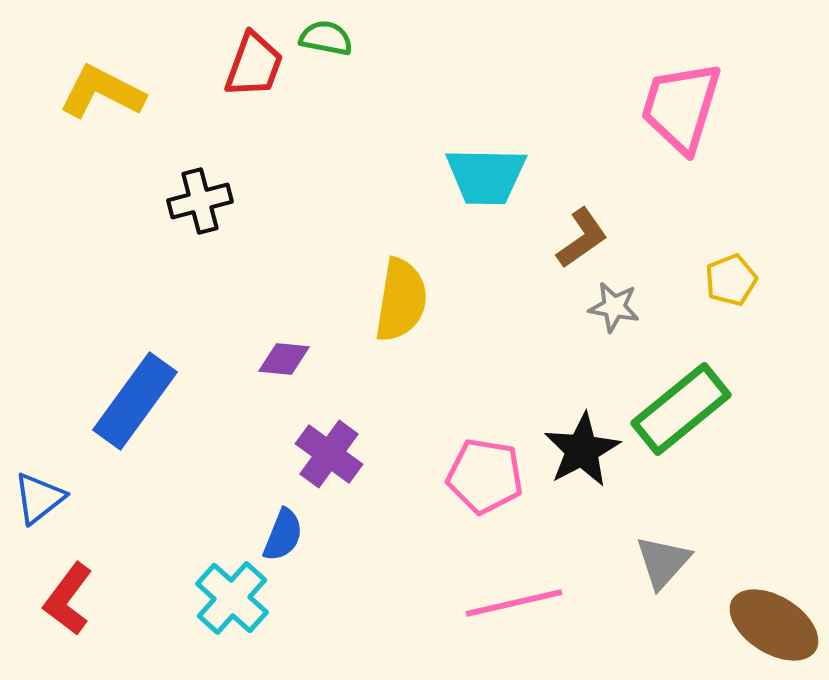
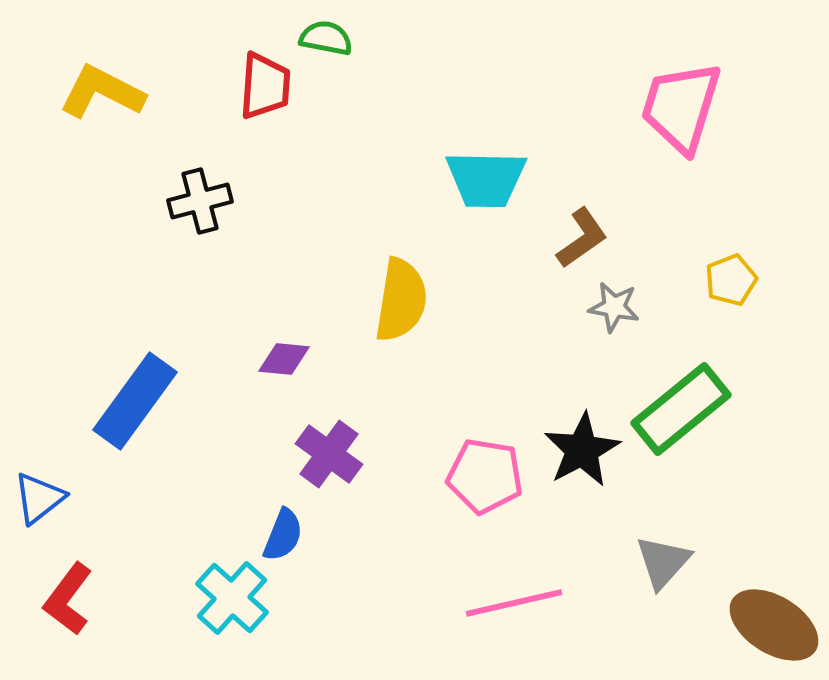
red trapezoid: moved 11 px right, 21 px down; rotated 16 degrees counterclockwise
cyan trapezoid: moved 3 px down
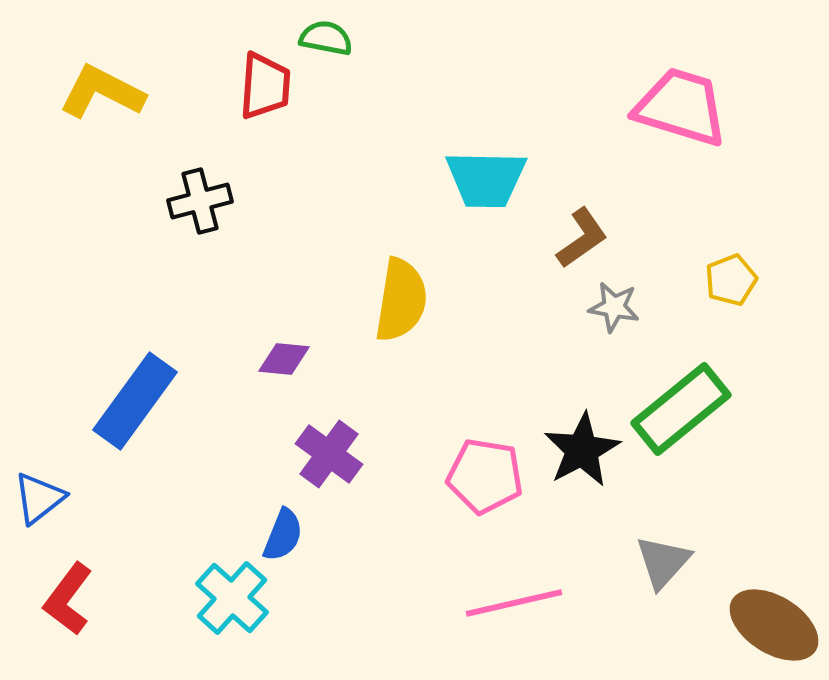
pink trapezoid: rotated 90 degrees clockwise
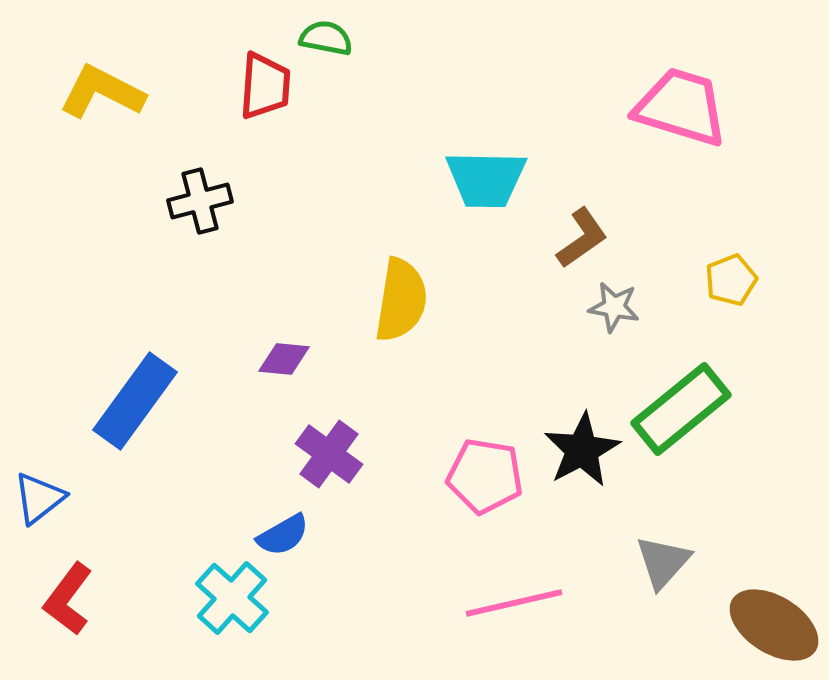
blue semicircle: rotated 38 degrees clockwise
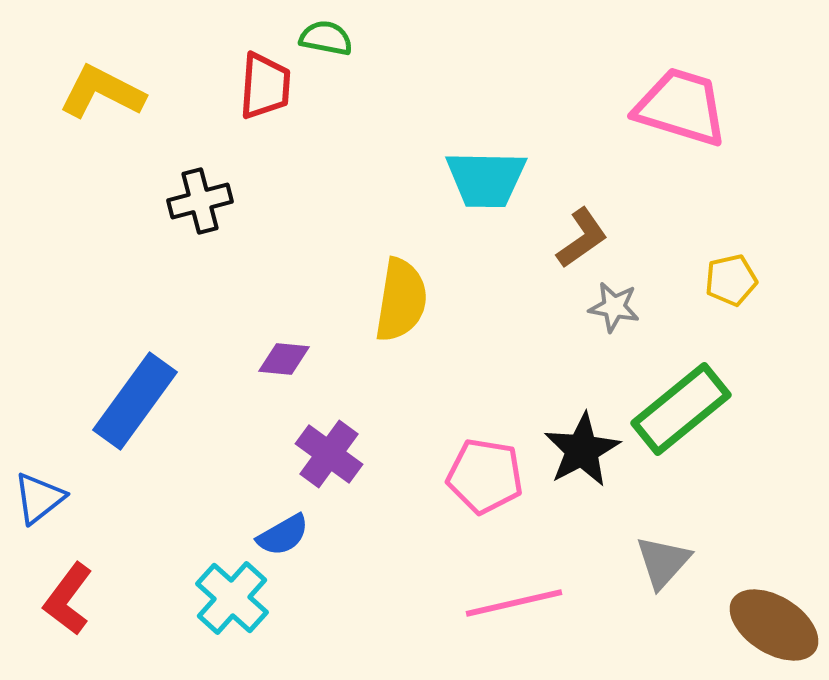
yellow pentagon: rotated 9 degrees clockwise
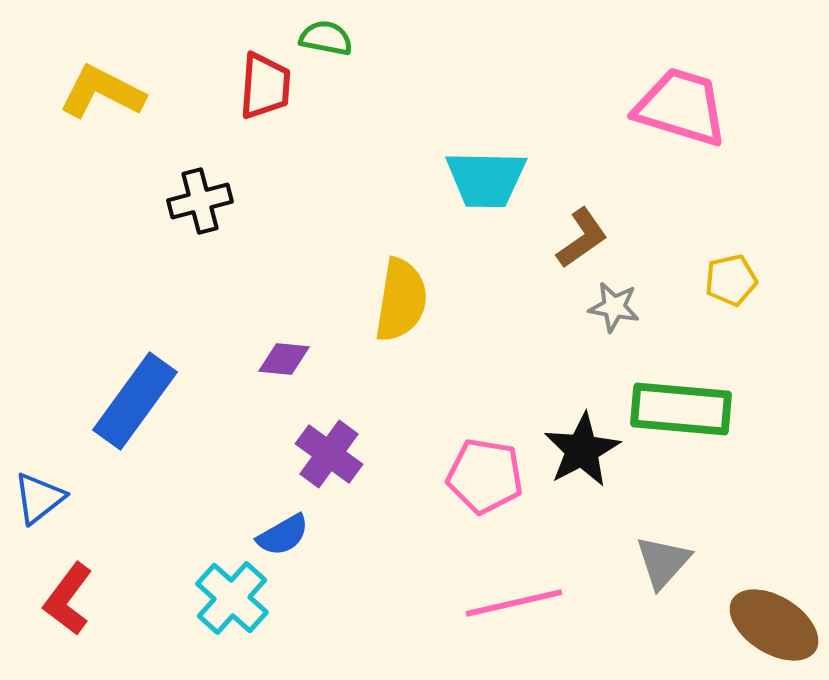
green rectangle: rotated 44 degrees clockwise
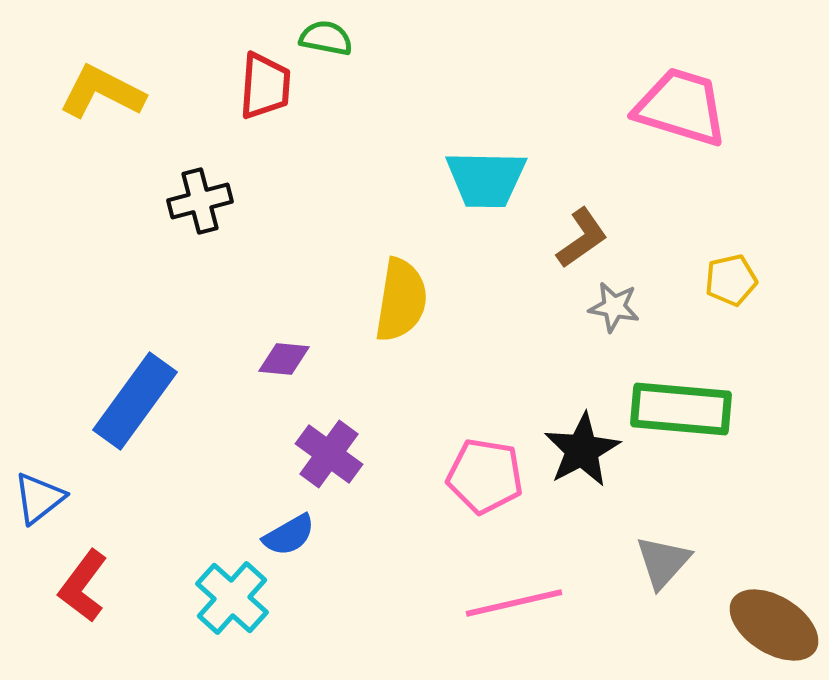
blue semicircle: moved 6 px right
red L-shape: moved 15 px right, 13 px up
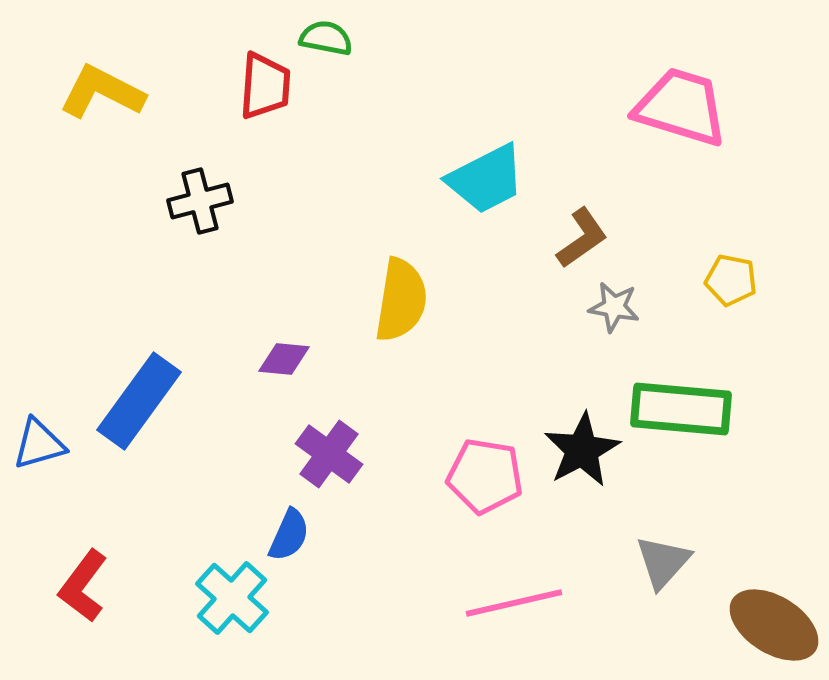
cyan trapezoid: rotated 28 degrees counterclockwise
yellow pentagon: rotated 24 degrees clockwise
blue rectangle: moved 4 px right
blue triangle: moved 54 px up; rotated 22 degrees clockwise
blue semicircle: rotated 36 degrees counterclockwise
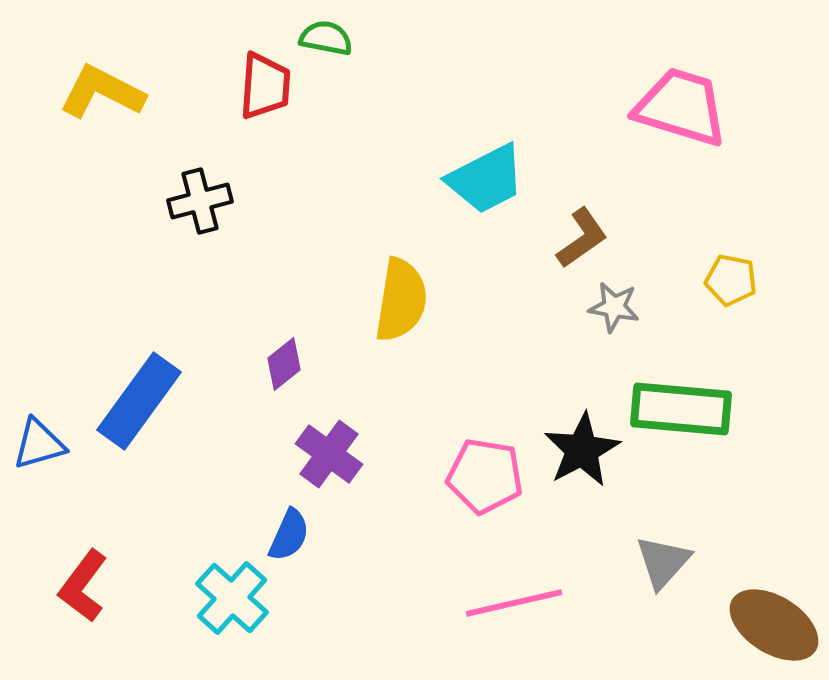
purple diamond: moved 5 px down; rotated 44 degrees counterclockwise
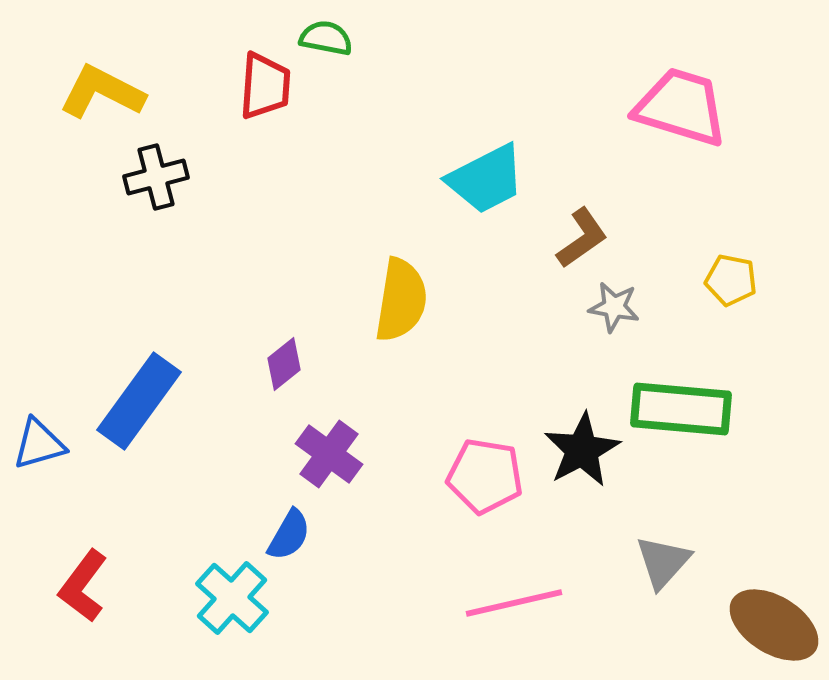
black cross: moved 44 px left, 24 px up
blue semicircle: rotated 6 degrees clockwise
